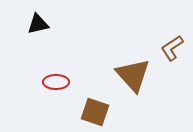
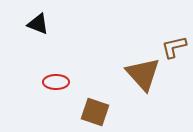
black triangle: rotated 35 degrees clockwise
brown L-shape: moved 2 px right, 1 px up; rotated 20 degrees clockwise
brown triangle: moved 10 px right, 1 px up
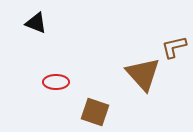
black triangle: moved 2 px left, 1 px up
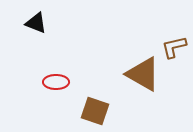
brown triangle: rotated 18 degrees counterclockwise
brown square: moved 1 px up
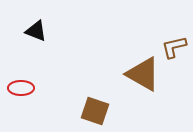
black triangle: moved 8 px down
red ellipse: moved 35 px left, 6 px down
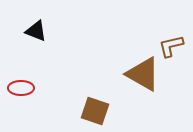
brown L-shape: moved 3 px left, 1 px up
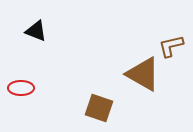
brown square: moved 4 px right, 3 px up
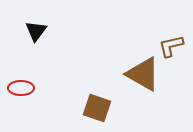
black triangle: rotated 45 degrees clockwise
brown square: moved 2 px left
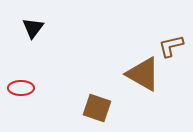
black triangle: moved 3 px left, 3 px up
